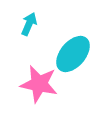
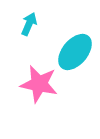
cyan ellipse: moved 2 px right, 2 px up
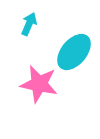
cyan ellipse: moved 1 px left
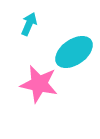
cyan ellipse: rotated 15 degrees clockwise
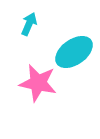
pink star: moved 1 px left, 1 px up
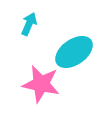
pink star: moved 3 px right, 1 px down
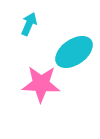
pink star: rotated 9 degrees counterclockwise
